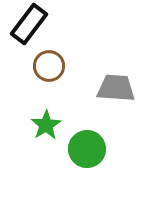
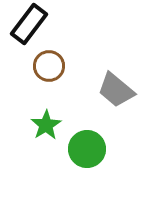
gray trapezoid: moved 2 px down; rotated 144 degrees counterclockwise
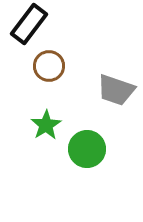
gray trapezoid: rotated 21 degrees counterclockwise
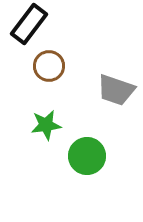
green star: rotated 24 degrees clockwise
green circle: moved 7 px down
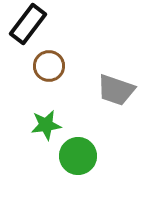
black rectangle: moved 1 px left
green circle: moved 9 px left
